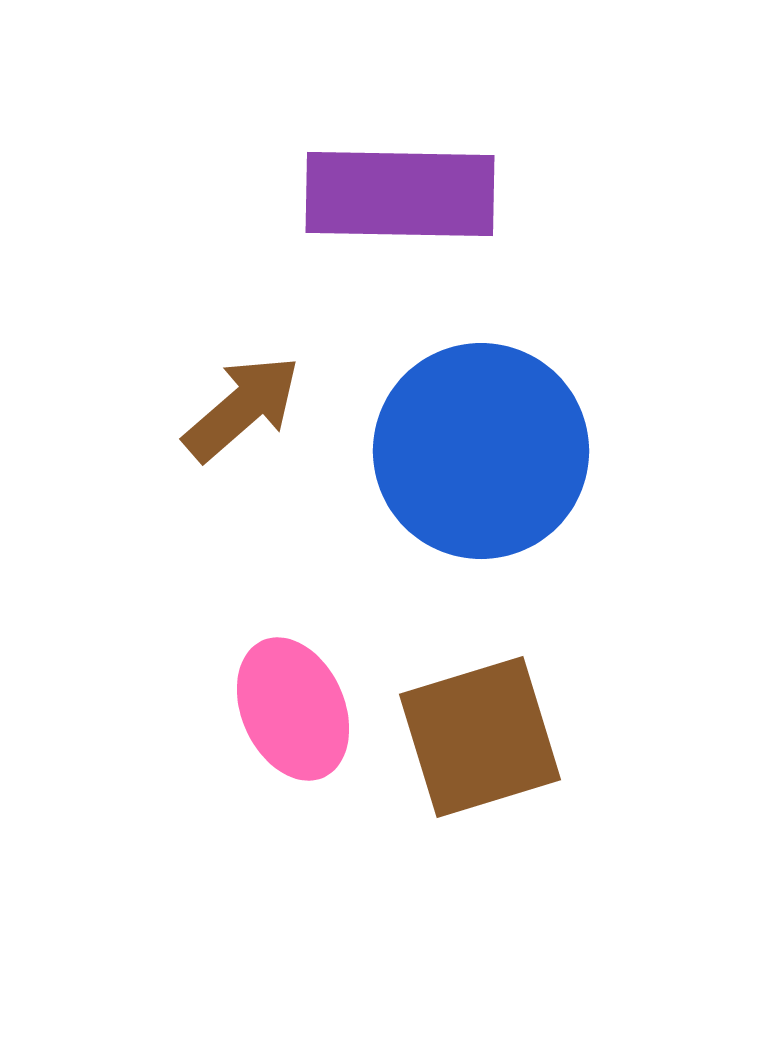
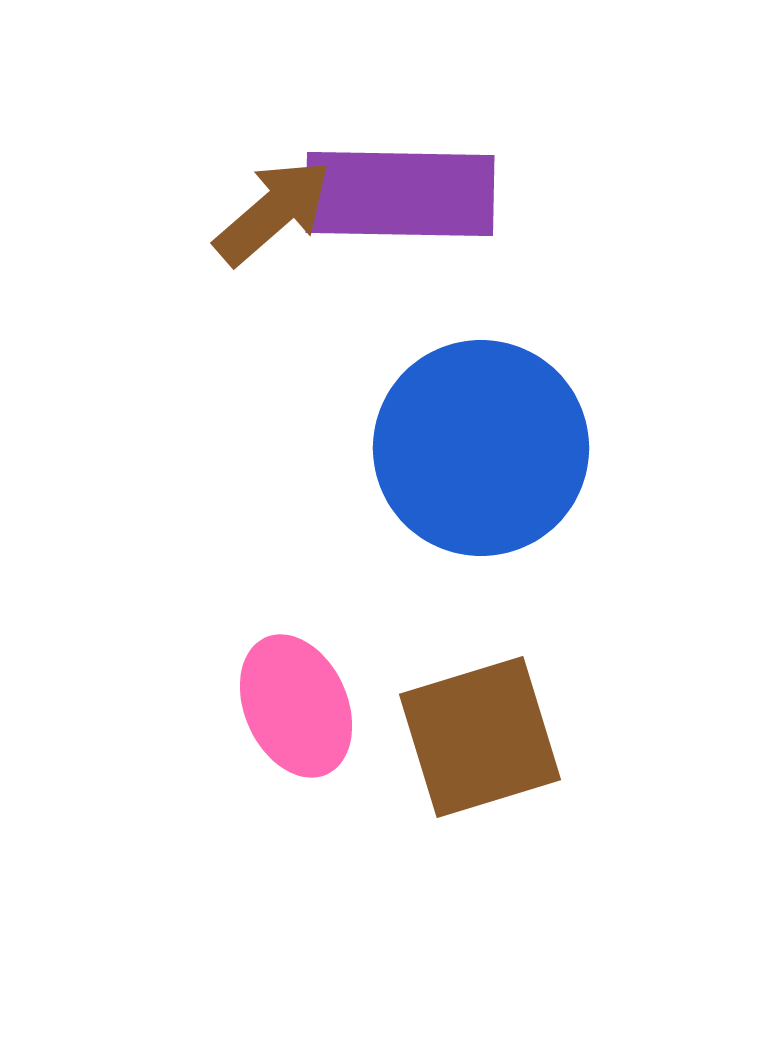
brown arrow: moved 31 px right, 196 px up
blue circle: moved 3 px up
pink ellipse: moved 3 px right, 3 px up
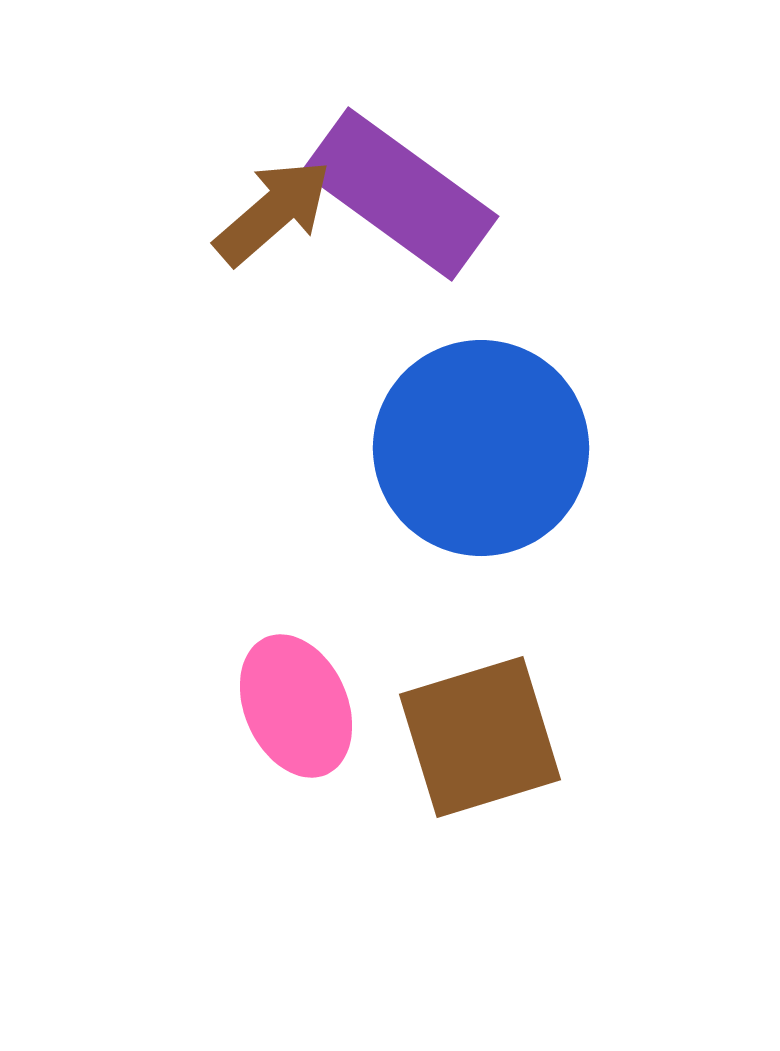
purple rectangle: rotated 35 degrees clockwise
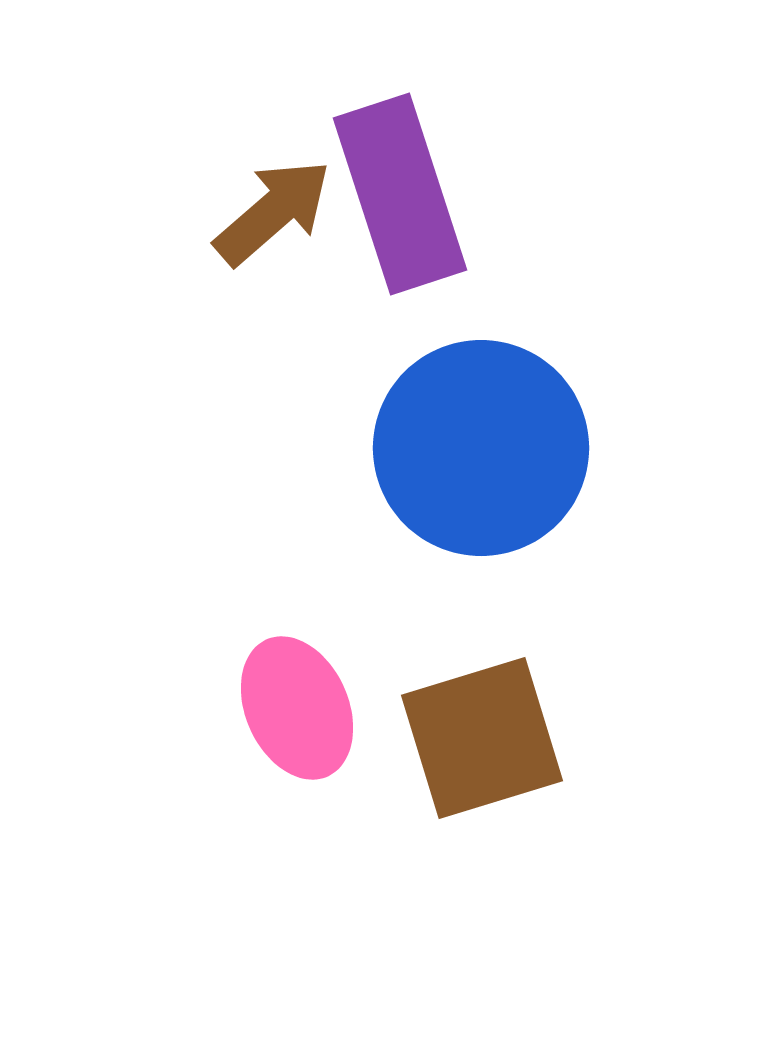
purple rectangle: rotated 36 degrees clockwise
pink ellipse: moved 1 px right, 2 px down
brown square: moved 2 px right, 1 px down
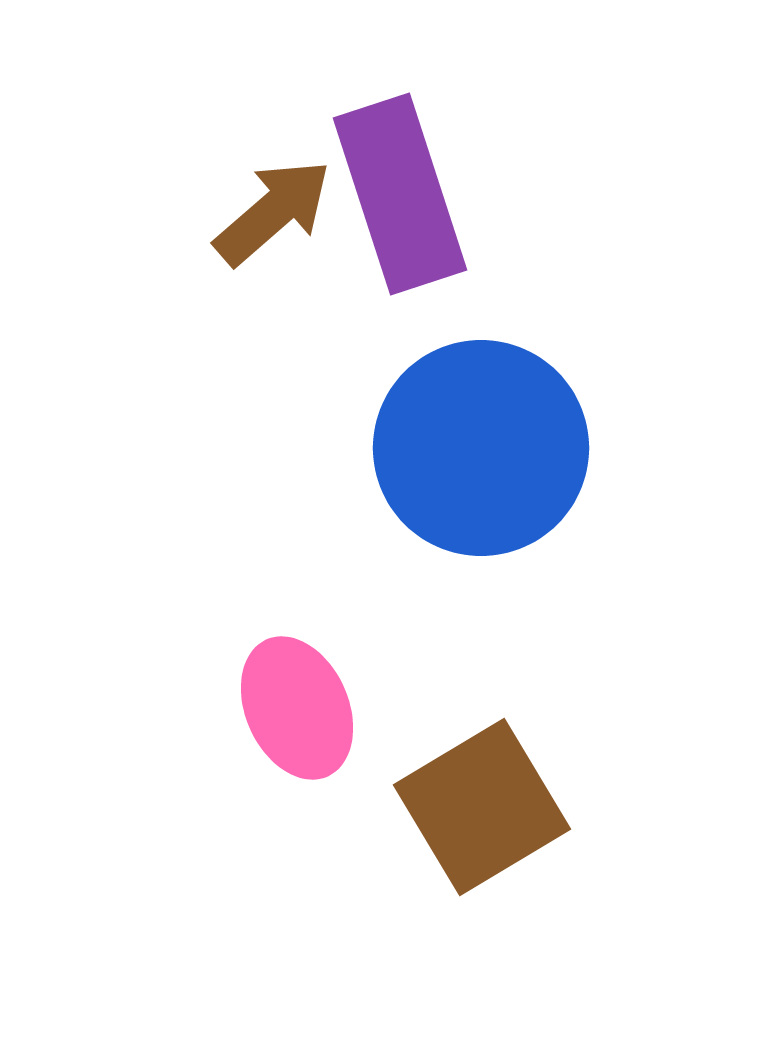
brown square: moved 69 px down; rotated 14 degrees counterclockwise
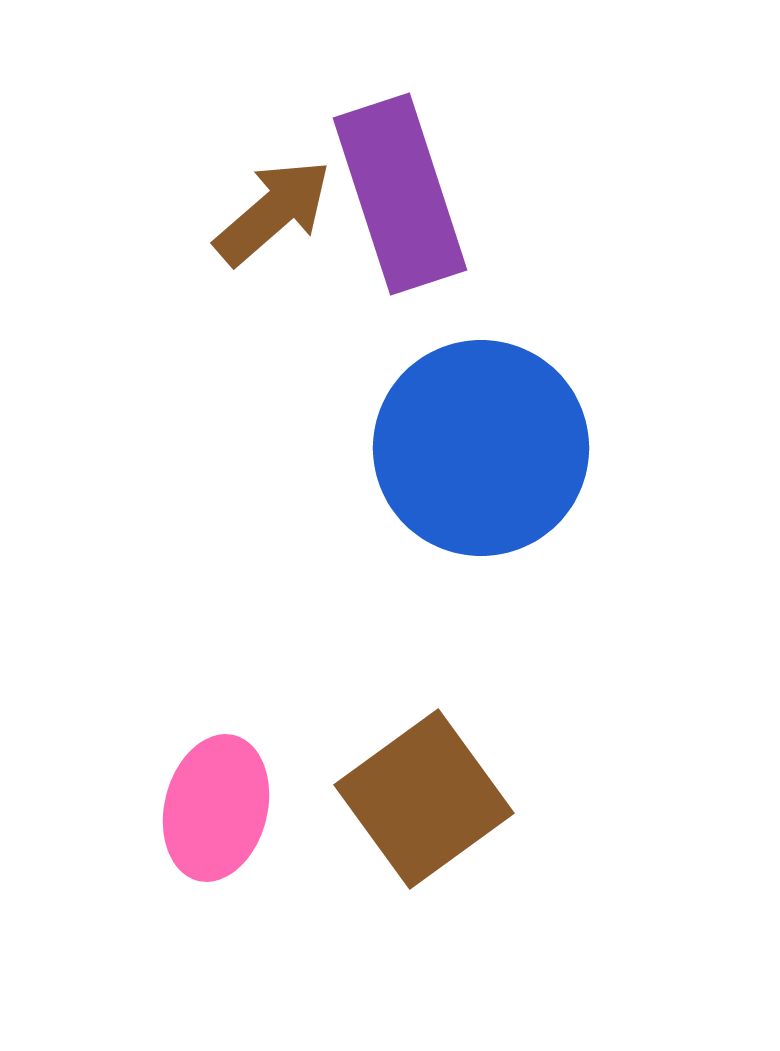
pink ellipse: moved 81 px left, 100 px down; rotated 38 degrees clockwise
brown square: moved 58 px left, 8 px up; rotated 5 degrees counterclockwise
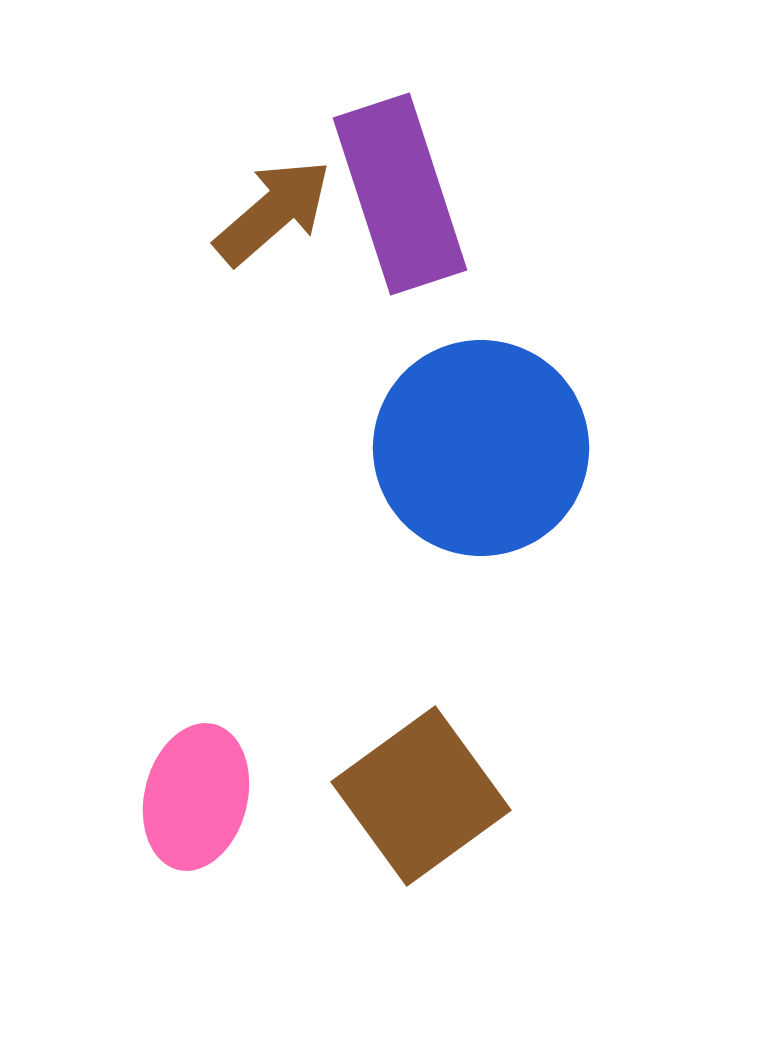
brown square: moved 3 px left, 3 px up
pink ellipse: moved 20 px left, 11 px up
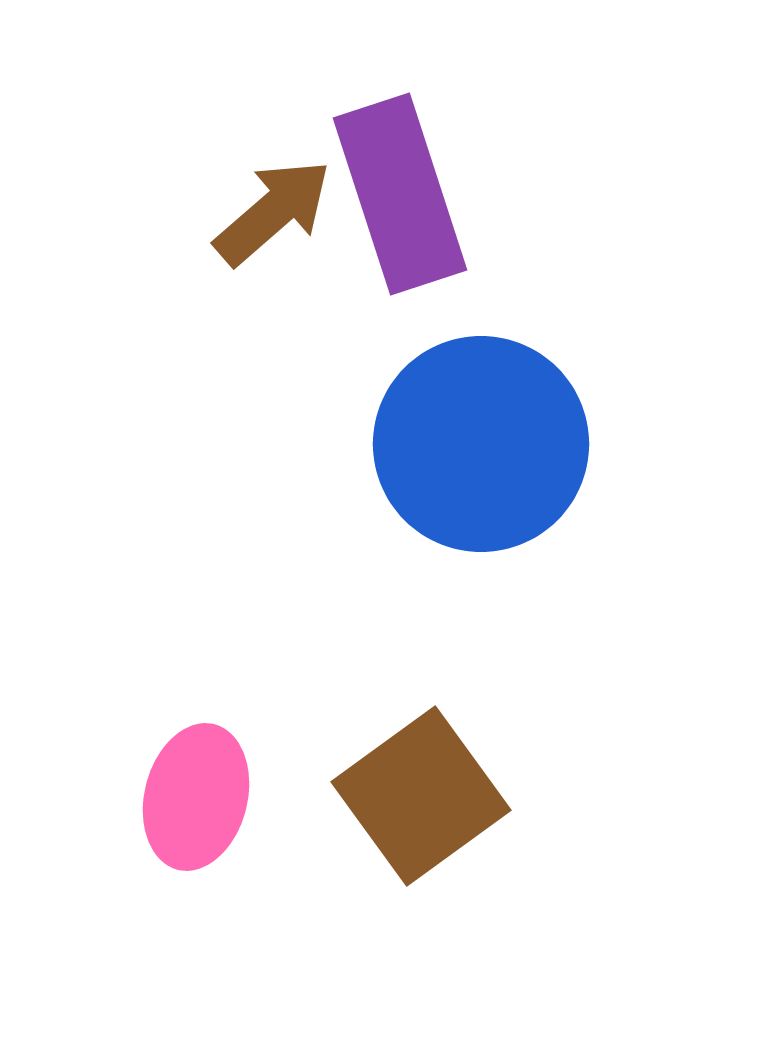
blue circle: moved 4 px up
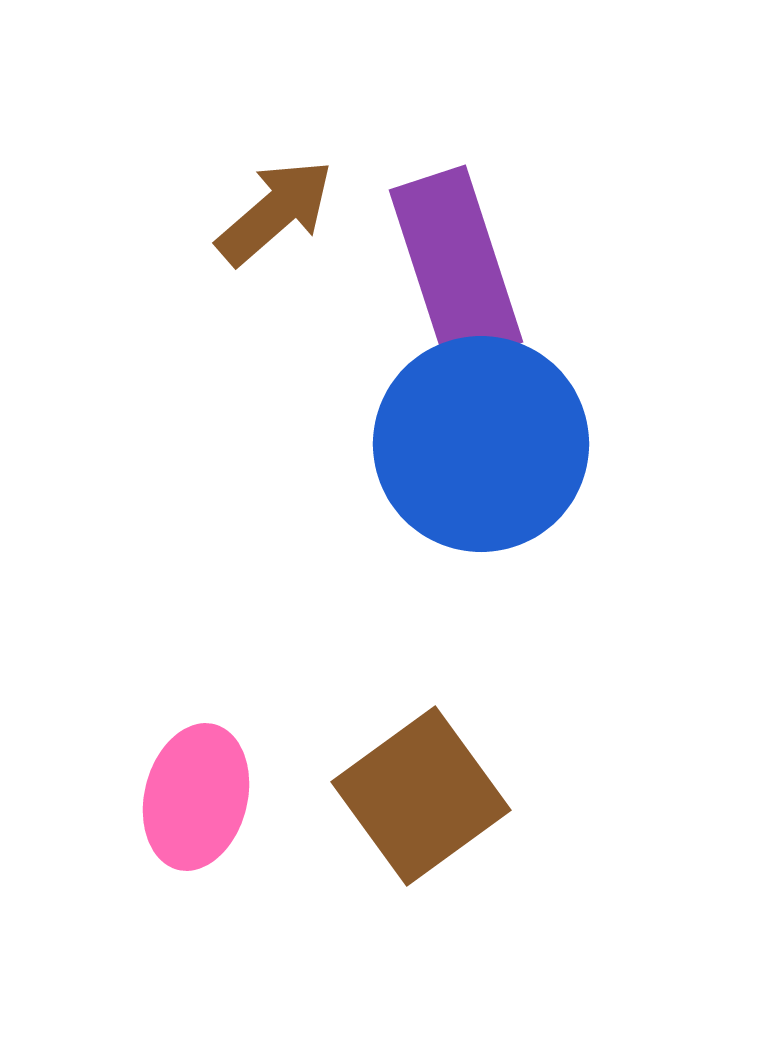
purple rectangle: moved 56 px right, 72 px down
brown arrow: moved 2 px right
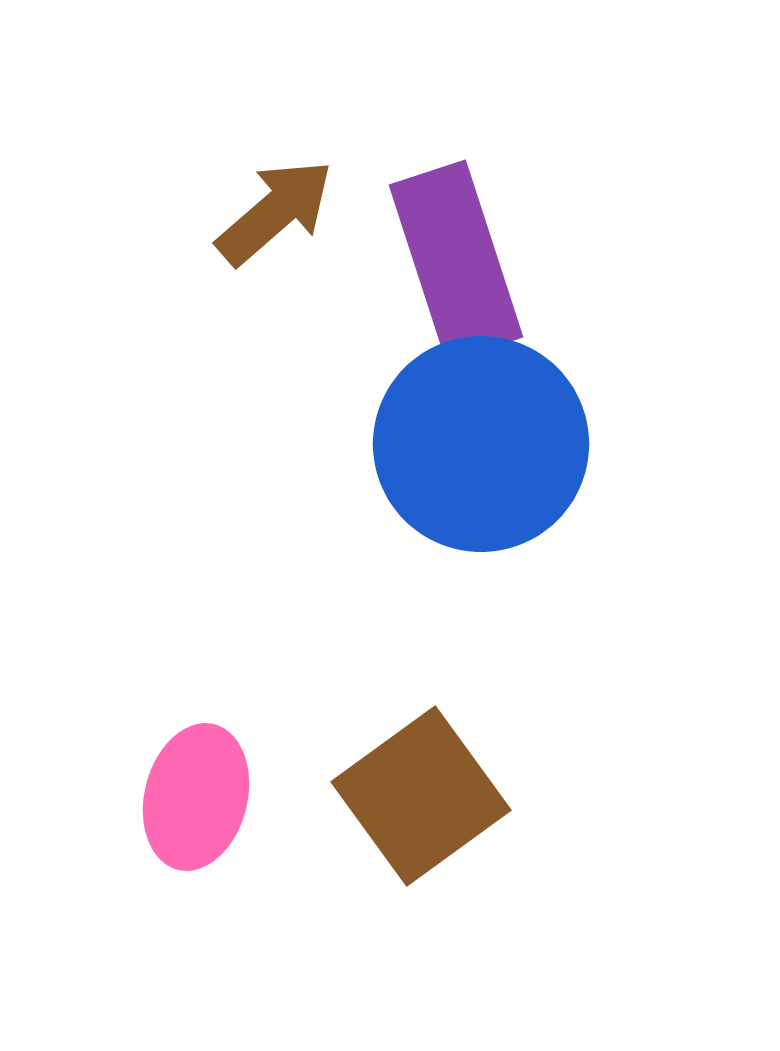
purple rectangle: moved 5 px up
